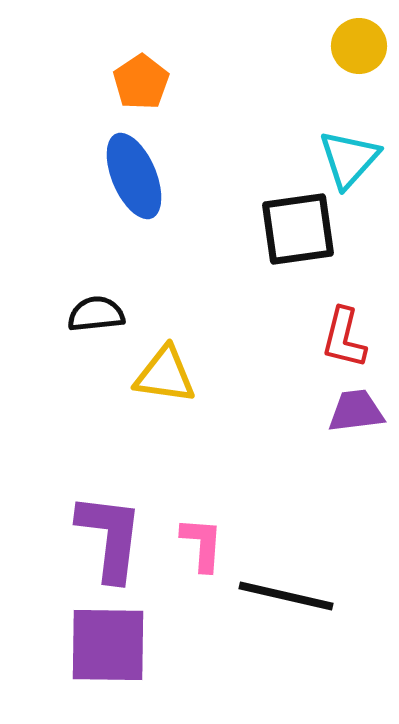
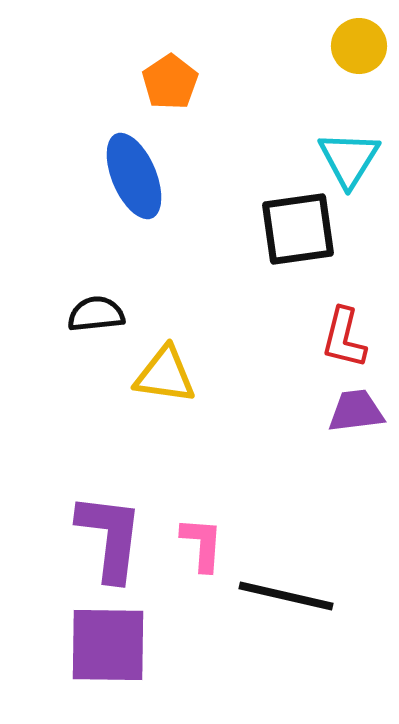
orange pentagon: moved 29 px right
cyan triangle: rotated 10 degrees counterclockwise
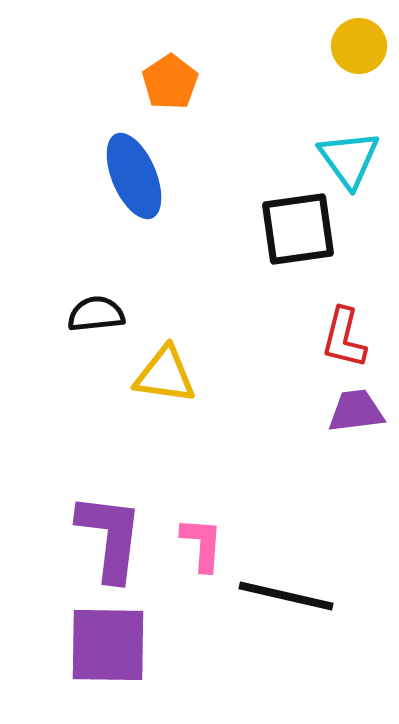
cyan triangle: rotated 8 degrees counterclockwise
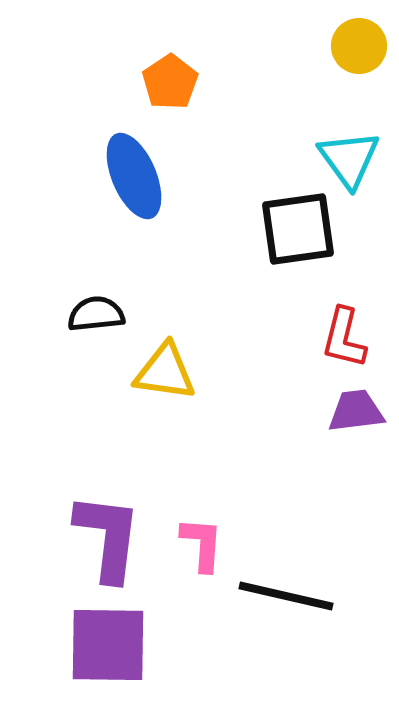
yellow triangle: moved 3 px up
purple L-shape: moved 2 px left
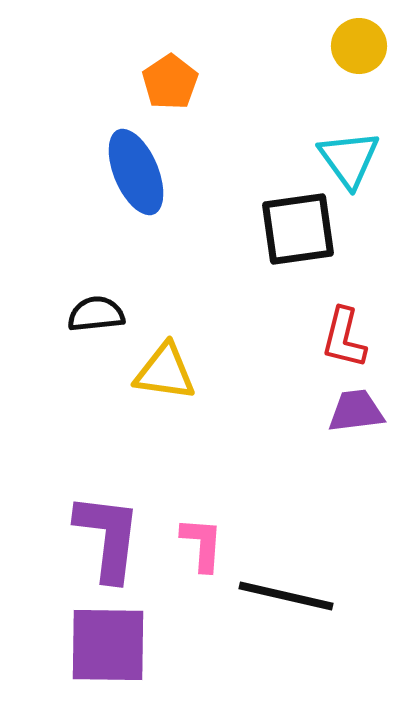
blue ellipse: moved 2 px right, 4 px up
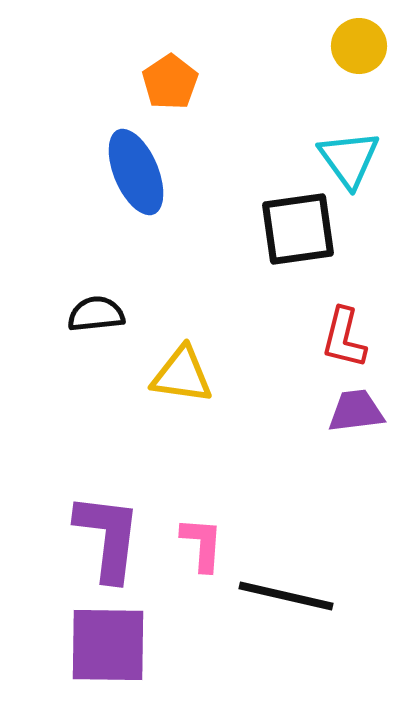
yellow triangle: moved 17 px right, 3 px down
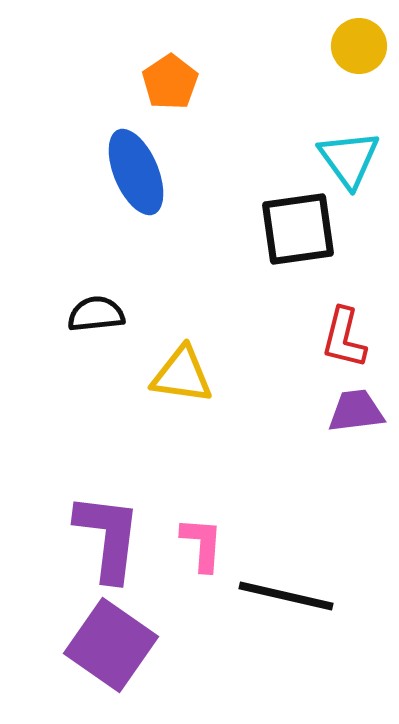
purple square: moved 3 px right; rotated 34 degrees clockwise
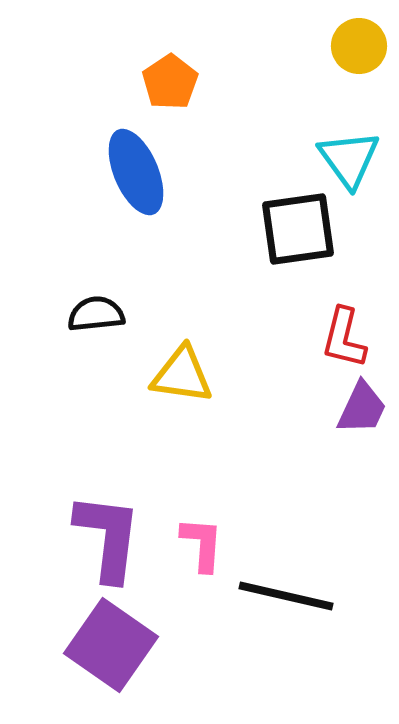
purple trapezoid: moved 6 px right, 3 px up; rotated 122 degrees clockwise
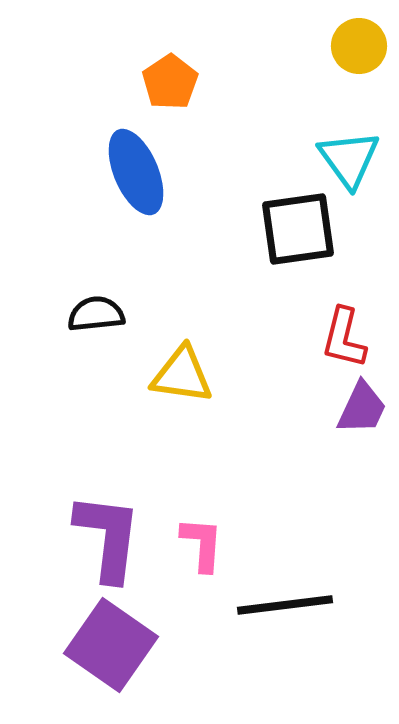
black line: moved 1 px left, 9 px down; rotated 20 degrees counterclockwise
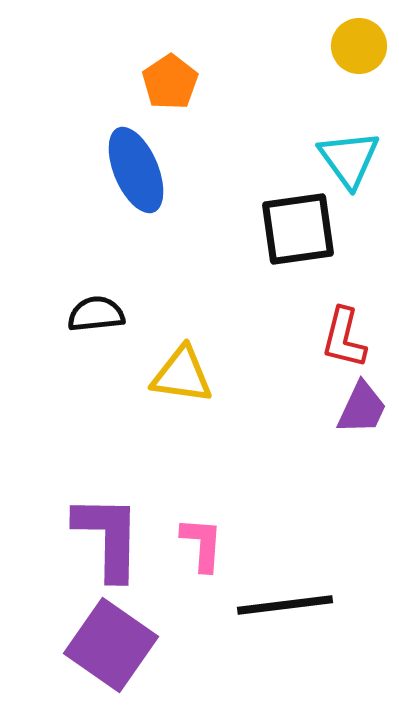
blue ellipse: moved 2 px up
purple L-shape: rotated 6 degrees counterclockwise
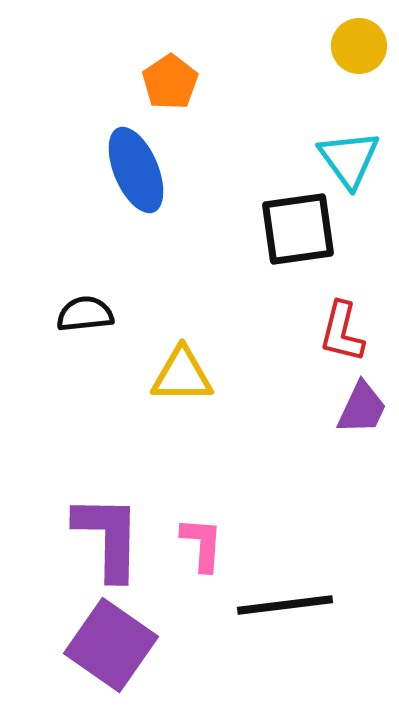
black semicircle: moved 11 px left
red L-shape: moved 2 px left, 6 px up
yellow triangle: rotated 8 degrees counterclockwise
